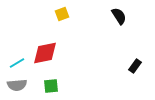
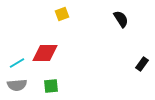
black semicircle: moved 2 px right, 3 px down
red diamond: rotated 12 degrees clockwise
black rectangle: moved 7 px right, 2 px up
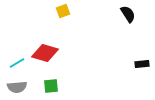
yellow square: moved 1 px right, 3 px up
black semicircle: moved 7 px right, 5 px up
red diamond: rotated 16 degrees clockwise
black rectangle: rotated 48 degrees clockwise
gray semicircle: moved 2 px down
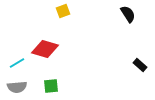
red diamond: moved 4 px up
black rectangle: moved 2 px left, 1 px down; rotated 48 degrees clockwise
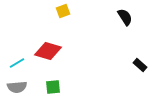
black semicircle: moved 3 px left, 3 px down
red diamond: moved 3 px right, 2 px down
green square: moved 2 px right, 1 px down
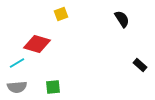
yellow square: moved 2 px left, 3 px down
black semicircle: moved 3 px left, 2 px down
red diamond: moved 11 px left, 7 px up
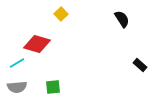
yellow square: rotated 24 degrees counterclockwise
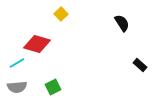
black semicircle: moved 4 px down
green square: rotated 21 degrees counterclockwise
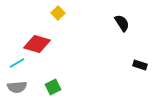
yellow square: moved 3 px left, 1 px up
black rectangle: rotated 24 degrees counterclockwise
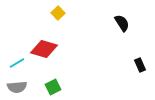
red diamond: moved 7 px right, 5 px down
black rectangle: rotated 48 degrees clockwise
